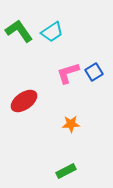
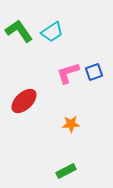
blue square: rotated 12 degrees clockwise
red ellipse: rotated 8 degrees counterclockwise
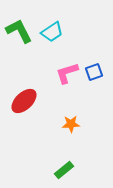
green L-shape: rotated 8 degrees clockwise
pink L-shape: moved 1 px left
green rectangle: moved 2 px left, 1 px up; rotated 12 degrees counterclockwise
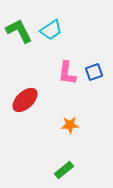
cyan trapezoid: moved 1 px left, 2 px up
pink L-shape: rotated 65 degrees counterclockwise
red ellipse: moved 1 px right, 1 px up
orange star: moved 1 px left, 1 px down
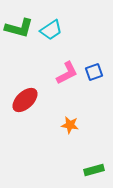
green L-shape: moved 3 px up; rotated 132 degrees clockwise
pink L-shape: rotated 125 degrees counterclockwise
orange star: rotated 12 degrees clockwise
green rectangle: moved 30 px right; rotated 24 degrees clockwise
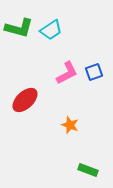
orange star: rotated 12 degrees clockwise
green rectangle: moved 6 px left; rotated 36 degrees clockwise
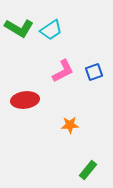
green L-shape: rotated 16 degrees clockwise
pink L-shape: moved 4 px left, 2 px up
red ellipse: rotated 36 degrees clockwise
orange star: rotated 24 degrees counterclockwise
green rectangle: rotated 72 degrees counterclockwise
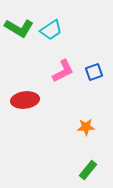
orange star: moved 16 px right, 2 px down
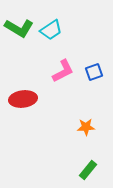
red ellipse: moved 2 px left, 1 px up
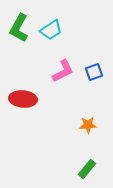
green L-shape: rotated 88 degrees clockwise
red ellipse: rotated 12 degrees clockwise
orange star: moved 2 px right, 2 px up
green rectangle: moved 1 px left, 1 px up
